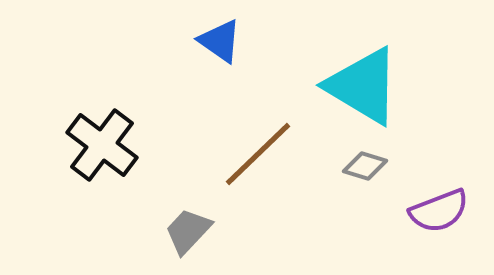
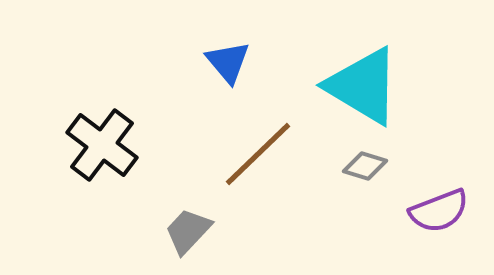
blue triangle: moved 8 px right, 21 px down; rotated 15 degrees clockwise
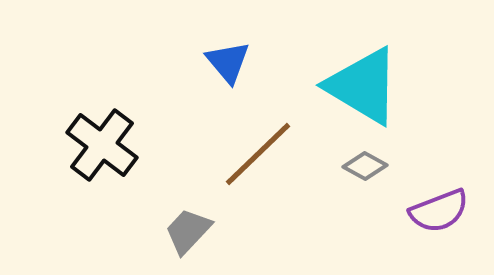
gray diamond: rotated 12 degrees clockwise
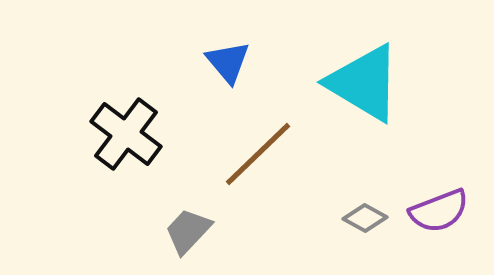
cyan triangle: moved 1 px right, 3 px up
black cross: moved 24 px right, 11 px up
gray diamond: moved 52 px down
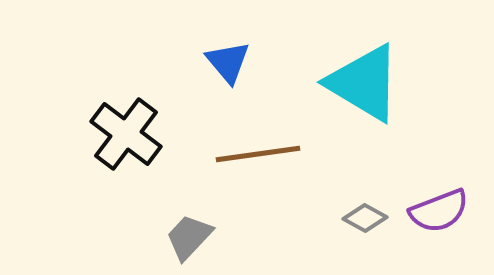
brown line: rotated 36 degrees clockwise
gray trapezoid: moved 1 px right, 6 px down
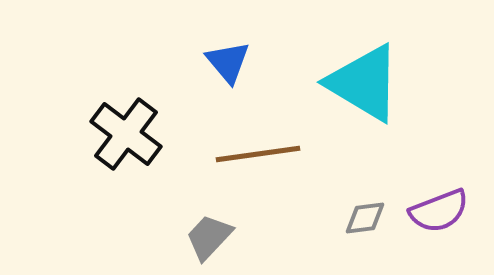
gray diamond: rotated 36 degrees counterclockwise
gray trapezoid: moved 20 px right
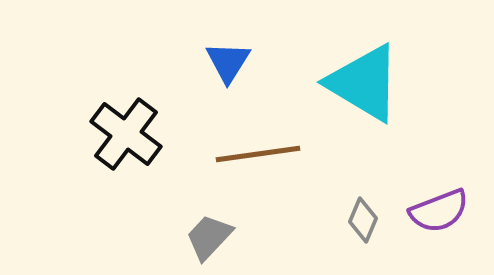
blue triangle: rotated 12 degrees clockwise
gray diamond: moved 2 px left, 2 px down; rotated 60 degrees counterclockwise
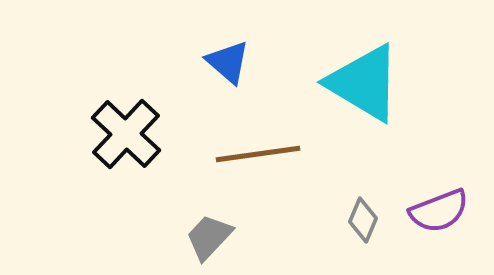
blue triangle: rotated 21 degrees counterclockwise
black cross: rotated 6 degrees clockwise
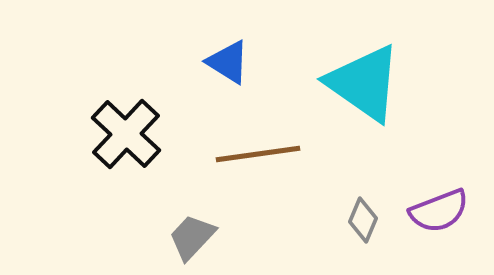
blue triangle: rotated 9 degrees counterclockwise
cyan triangle: rotated 4 degrees clockwise
gray trapezoid: moved 17 px left
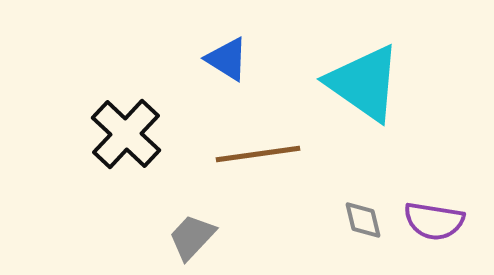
blue triangle: moved 1 px left, 3 px up
purple semicircle: moved 5 px left, 10 px down; rotated 30 degrees clockwise
gray diamond: rotated 36 degrees counterclockwise
